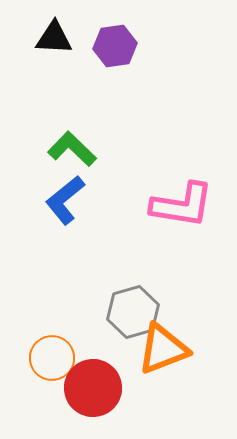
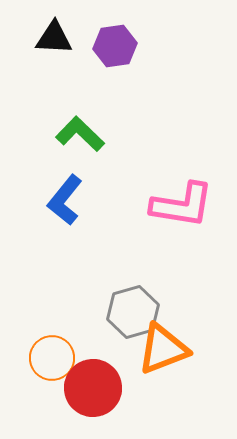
green L-shape: moved 8 px right, 15 px up
blue L-shape: rotated 12 degrees counterclockwise
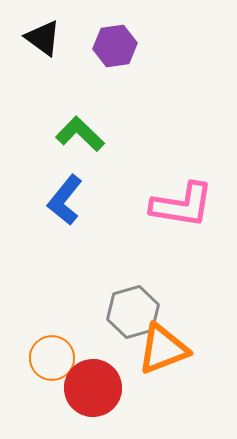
black triangle: moved 11 px left; rotated 33 degrees clockwise
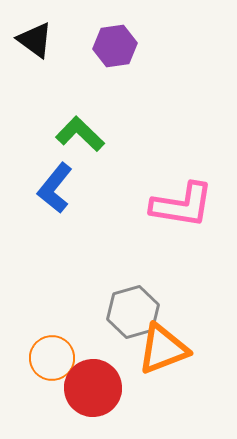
black triangle: moved 8 px left, 2 px down
blue L-shape: moved 10 px left, 12 px up
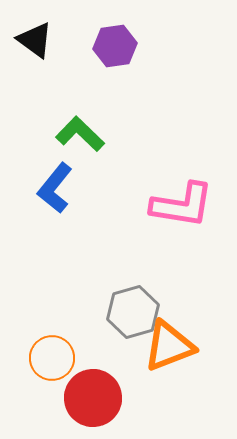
orange triangle: moved 6 px right, 3 px up
red circle: moved 10 px down
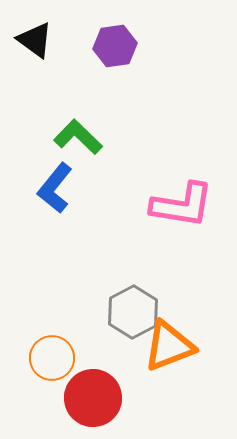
green L-shape: moved 2 px left, 3 px down
gray hexagon: rotated 12 degrees counterclockwise
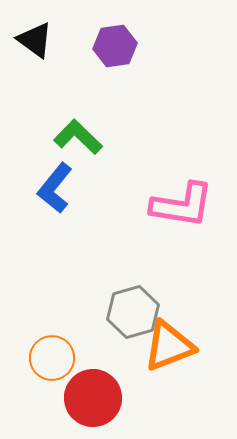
gray hexagon: rotated 12 degrees clockwise
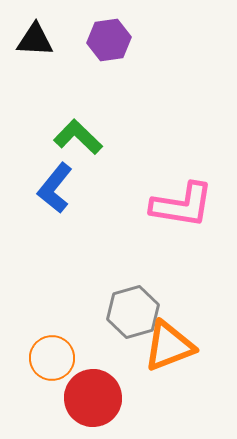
black triangle: rotated 33 degrees counterclockwise
purple hexagon: moved 6 px left, 6 px up
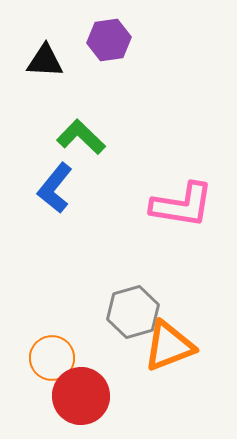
black triangle: moved 10 px right, 21 px down
green L-shape: moved 3 px right
red circle: moved 12 px left, 2 px up
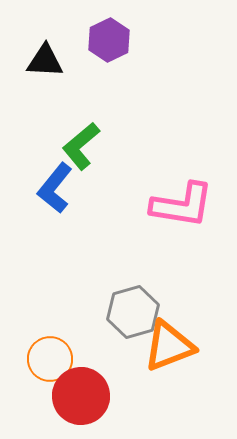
purple hexagon: rotated 18 degrees counterclockwise
green L-shape: moved 9 px down; rotated 84 degrees counterclockwise
orange circle: moved 2 px left, 1 px down
